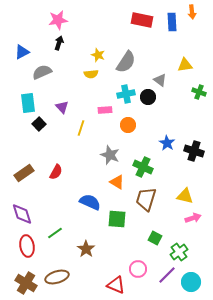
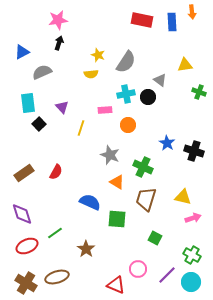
yellow triangle at (185, 196): moved 2 px left, 1 px down
red ellipse at (27, 246): rotated 75 degrees clockwise
green cross at (179, 252): moved 13 px right, 3 px down; rotated 24 degrees counterclockwise
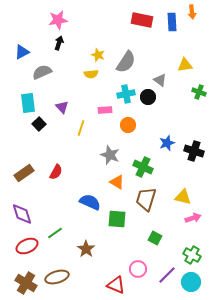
blue star at (167, 143): rotated 21 degrees clockwise
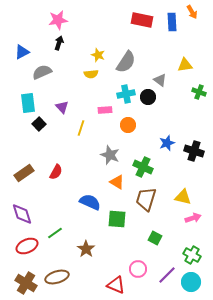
orange arrow at (192, 12): rotated 24 degrees counterclockwise
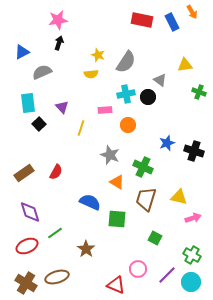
blue rectangle at (172, 22): rotated 24 degrees counterclockwise
yellow triangle at (183, 197): moved 4 px left
purple diamond at (22, 214): moved 8 px right, 2 px up
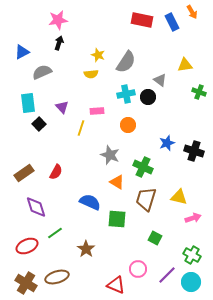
pink rectangle at (105, 110): moved 8 px left, 1 px down
purple diamond at (30, 212): moved 6 px right, 5 px up
